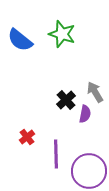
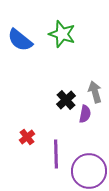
gray arrow: rotated 15 degrees clockwise
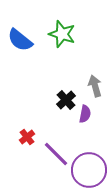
gray arrow: moved 6 px up
purple line: rotated 44 degrees counterclockwise
purple circle: moved 1 px up
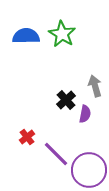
green star: rotated 12 degrees clockwise
blue semicircle: moved 6 px right, 4 px up; rotated 140 degrees clockwise
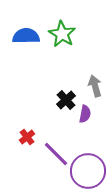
purple circle: moved 1 px left, 1 px down
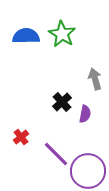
gray arrow: moved 7 px up
black cross: moved 4 px left, 2 px down
red cross: moved 6 px left
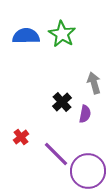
gray arrow: moved 1 px left, 4 px down
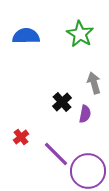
green star: moved 18 px right
